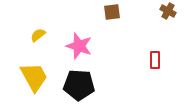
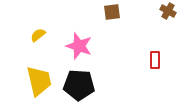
yellow trapezoid: moved 5 px right, 4 px down; rotated 16 degrees clockwise
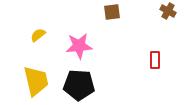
pink star: rotated 24 degrees counterclockwise
yellow trapezoid: moved 3 px left
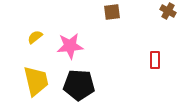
yellow semicircle: moved 3 px left, 2 px down
pink star: moved 9 px left
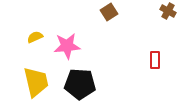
brown square: moved 3 px left; rotated 24 degrees counterclockwise
yellow semicircle: rotated 14 degrees clockwise
pink star: moved 3 px left
yellow trapezoid: moved 1 px down
black pentagon: moved 1 px right, 1 px up
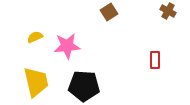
black pentagon: moved 4 px right, 2 px down
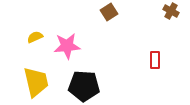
brown cross: moved 3 px right
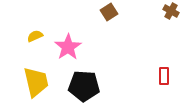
yellow semicircle: moved 1 px up
pink star: moved 1 px right, 1 px down; rotated 28 degrees counterclockwise
red rectangle: moved 9 px right, 16 px down
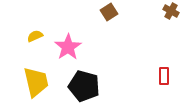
black pentagon: rotated 12 degrees clockwise
